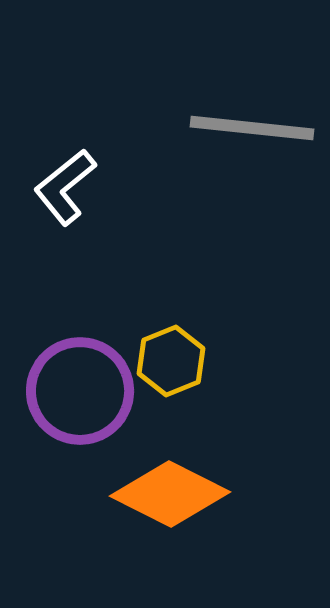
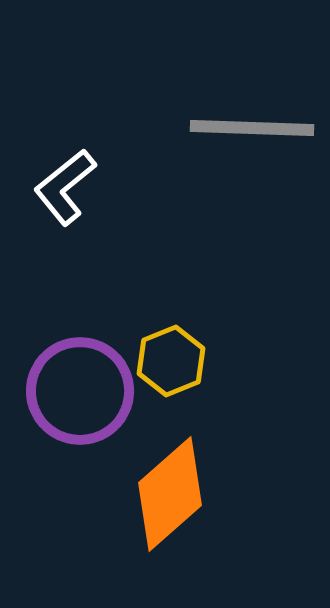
gray line: rotated 4 degrees counterclockwise
orange diamond: rotated 68 degrees counterclockwise
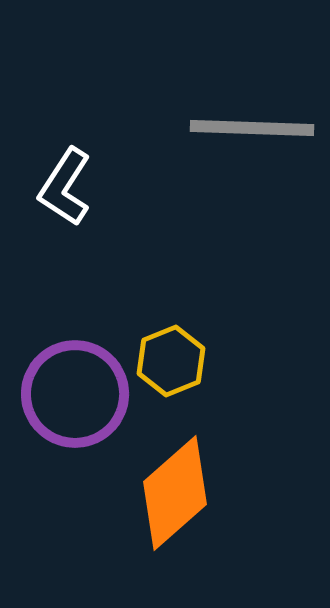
white L-shape: rotated 18 degrees counterclockwise
purple circle: moved 5 px left, 3 px down
orange diamond: moved 5 px right, 1 px up
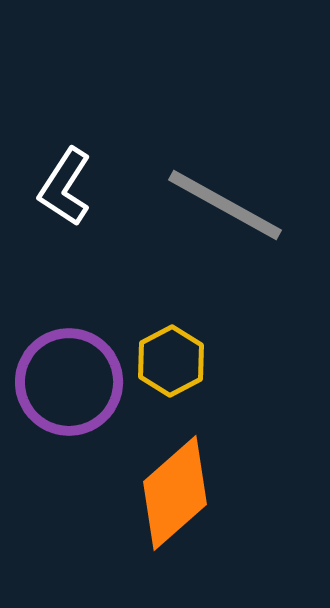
gray line: moved 27 px left, 77 px down; rotated 27 degrees clockwise
yellow hexagon: rotated 6 degrees counterclockwise
purple circle: moved 6 px left, 12 px up
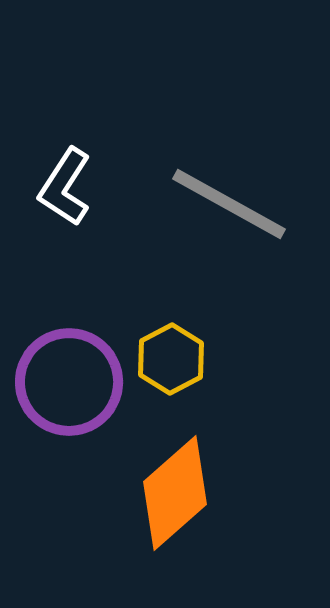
gray line: moved 4 px right, 1 px up
yellow hexagon: moved 2 px up
